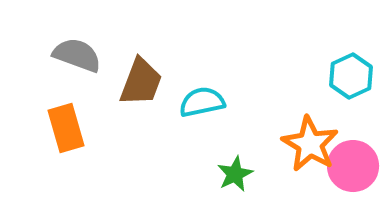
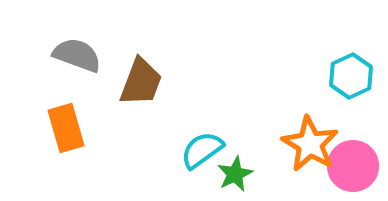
cyan semicircle: moved 48 px down; rotated 24 degrees counterclockwise
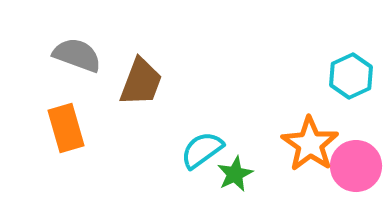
orange star: rotated 4 degrees clockwise
pink circle: moved 3 px right
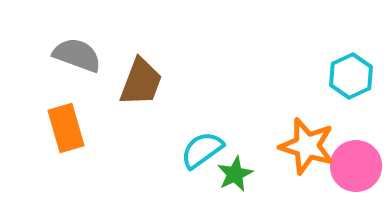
orange star: moved 3 px left, 2 px down; rotated 18 degrees counterclockwise
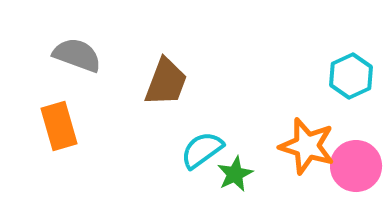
brown trapezoid: moved 25 px right
orange rectangle: moved 7 px left, 2 px up
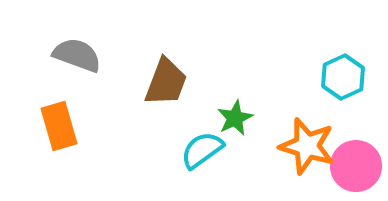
cyan hexagon: moved 8 px left, 1 px down
green star: moved 56 px up
